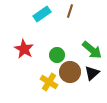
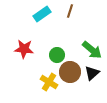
red star: rotated 24 degrees counterclockwise
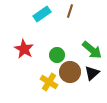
red star: rotated 24 degrees clockwise
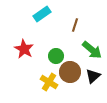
brown line: moved 5 px right, 14 px down
green circle: moved 1 px left, 1 px down
black triangle: moved 1 px right, 3 px down
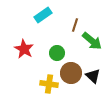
cyan rectangle: moved 1 px right, 1 px down
green arrow: moved 9 px up
green circle: moved 1 px right, 3 px up
brown circle: moved 1 px right, 1 px down
black triangle: rotated 35 degrees counterclockwise
yellow cross: moved 2 px down; rotated 24 degrees counterclockwise
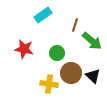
red star: rotated 18 degrees counterclockwise
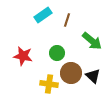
brown line: moved 8 px left, 5 px up
red star: moved 1 px left, 7 px down
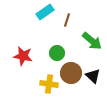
cyan rectangle: moved 2 px right, 3 px up
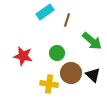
black triangle: moved 1 px up
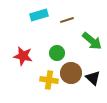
cyan rectangle: moved 6 px left, 3 px down; rotated 18 degrees clockwise
brown line: rotated 56 degrees clockwise
black triangle: moved 3 px down
yellow cross: moved 4 px up
